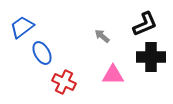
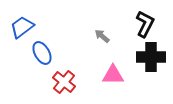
black L-shape: rotated 40 degrees counterclockwise
red cross: rotated 15 degrees clockwise
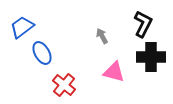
black L-shape: moved 2 px left
gray arrow: rotated 21 degrees clockwise
pink triangle: moved 1 px right, 3 px up; rotated 15 degrees clockwise
red cross: moved 3 px down
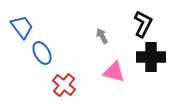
blue trapezoid: rotated 90 degrees clockwise
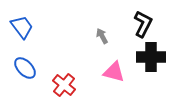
blue ellipse: moved 17 px left, 15 px down; rotated 15 degrees counterclockwise
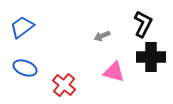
blue trapezoid: rotated 90 degrees counterclockwise
gray arrow: rotated 84 degrees counterclockwise
blue ellipse: rotated 25 degrees counterclockwise
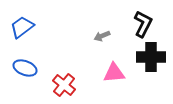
pink triangle: moved 1 px down; rotated 20 degrees counterclockwise
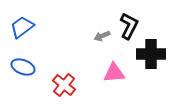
black L-shape: moved 14 px left, 2 px down
black cross: moved 3 px up
blue ellipse: moved 2 px left, 1 px up
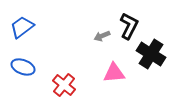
black cross: rotated 32 degrees clockwise
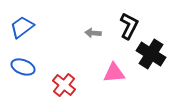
gray arrow: moved 9 px left, 3 px up; rotated 28 degrees clockwise
